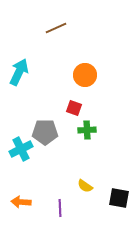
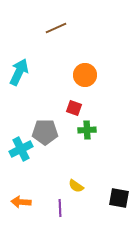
yellow semicircle: moved 9 px left
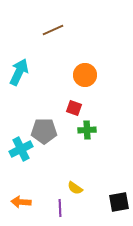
brown line: moved 3 px left, 2 px down
gray pentagon: moved 1 px left, 1 px up
yellow semicircle: moved 1 px left, 2 px down
black square: moved 4 px down; rotated 20 degrees counterclockwise
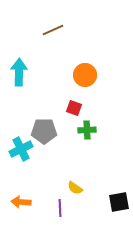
cyan arrow: rotated 24 degrees counterclockwise
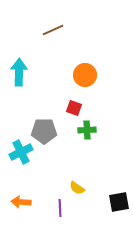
cyan cross: moved 3 px down
yellow semicircle: moved 2 px right
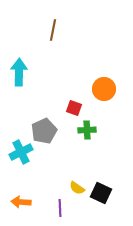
brown line: rotated 55 degrees counterclockwise
orange circle: moved 19 px right, 14 px down
gray pentagon: rotated 25 degrees counterclockwise
black square: moved 18 px left, 9 px up; rotated 35 degrees clockwise
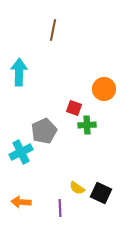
green cross: moved 5 px up
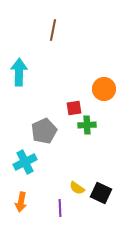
red square: rotated 28 degrees counterclockwise
cyan cross: moved 4 px right, 10 px down
orange arrow: rotated 84 degrees counterclockwise
